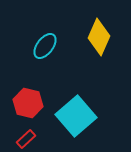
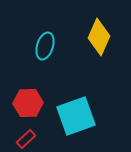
cyan ellipse: rotated 20 degrees counterclockwise
red hexagon: rotated 16 degrees counterclockwise
cyan square: rotated 21 degrees clockwise
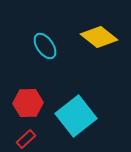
yellow diamond: rotated 75 degrees counterclockwise
cyan ellipse: rotated 52 degrees counterclockwise
cyan square: rotated 18 degrees counterclockwise
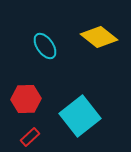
red hexagon: moved 2 px left, 4 px up
cyan square: moved 4 px right
red rectangle: moved 4 px right, 2 px up
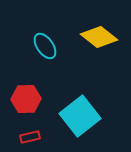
red rectangle: rotated 30 degrees clockwise
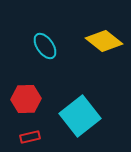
yellow diamond: moved 5 px right, 4 px down
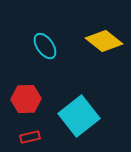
cyan square: moved 1 px left
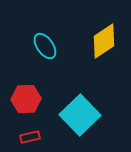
yellow diamond: rotated 72 degrees counterclockwise
cyan square: moved 1 px right, 1 px up; rotated 6 degrees counterclockwise
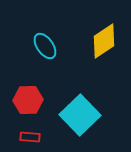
red hexagon: moved 2 px right, 1 px down
red rectangle: rotated 18 degrees clockwise
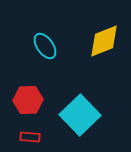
yellow diamond: rotated 12 degrees clockwise
